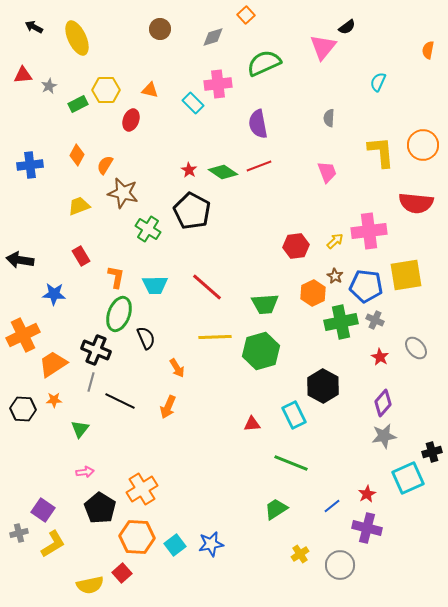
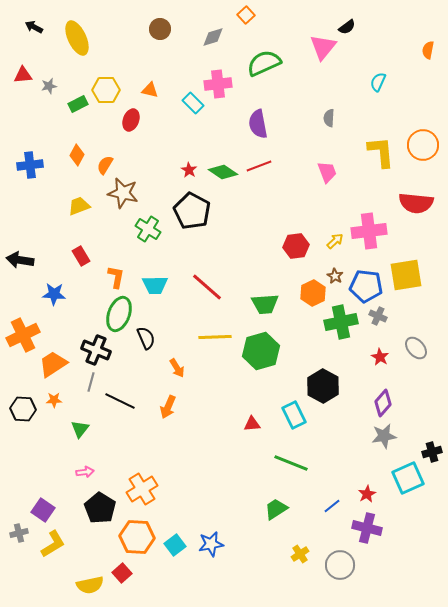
gray star at (49, 86): rotated 14 degrees clockwise
gray cross at (375, 320): moved 3 px right, 4 px up
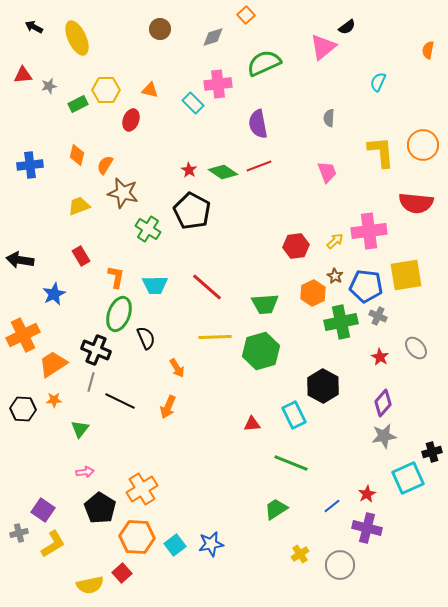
pink triangle at (323, 47): rotated 12 degrees clockwise
orange diamond at (77, 155): rotated 15 degrees counterclockwise
blue star at (54, 294): rotated 30 degrees counterclockwise
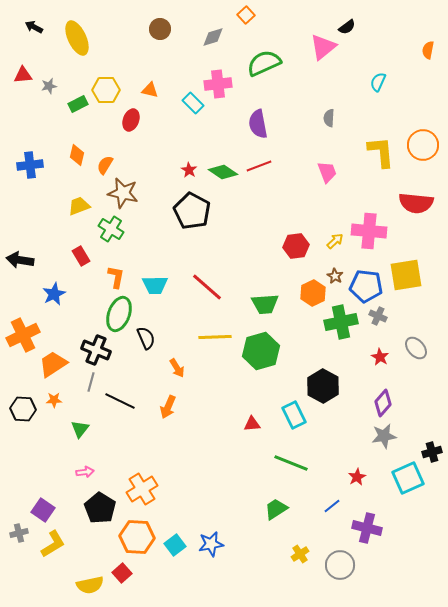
green cross at (148, 229): moved 37 px left
pink cross at (369, 231): rotated 12 degrees clockwise
red star at (367, 494): moved 10 px left, 17 px up
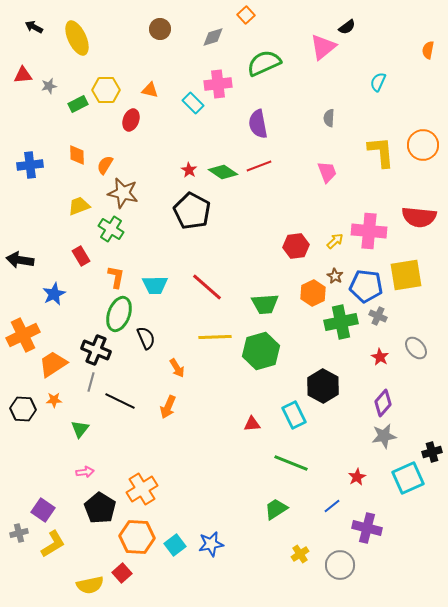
orange diamond at (77, 155): rotated 15 degrees counterclockwise
red semicircle at (416, 203): moved 3 px right, 14 px down
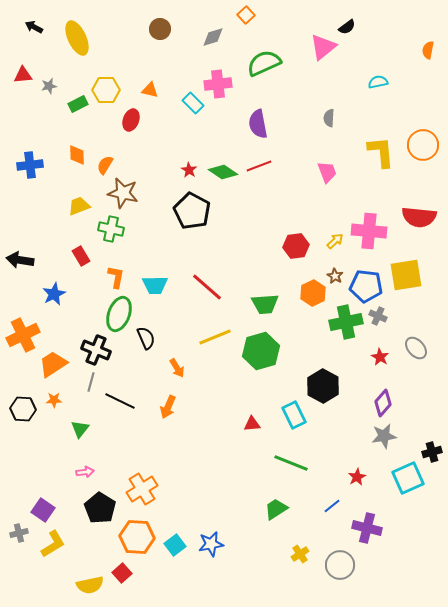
cyan semicircle at (378, 82): rotated 54 degrees clockwise
green cross at (111, 229): rotated 20 degrees counterclockwise
green cross at (341, 322): moved 5 px right
yellow line at (215, 337): rotated 20 degrees counterclockwise
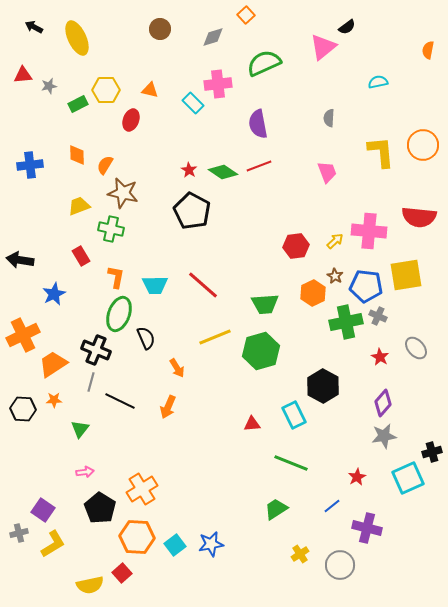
red line at (207, 287): moved 4 px left, 2 px up
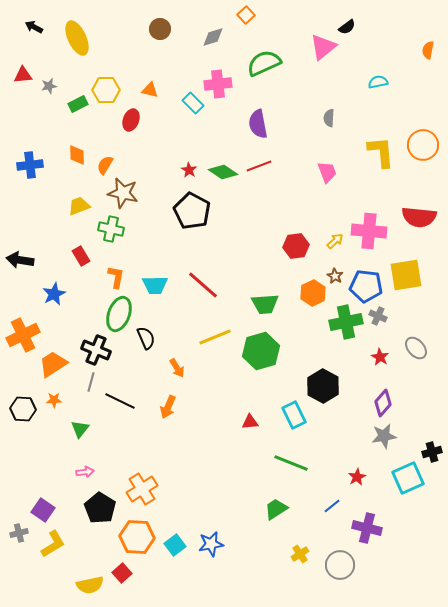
red triangle at (252, 424): moved 2 px left, 2 px up
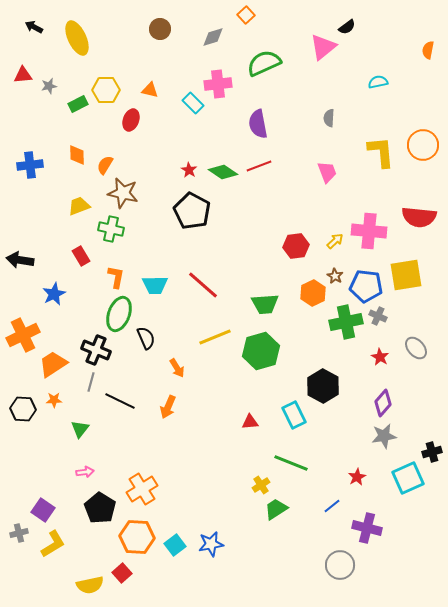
yellow cross at (300, 554): moved 39 px left, 69 px up
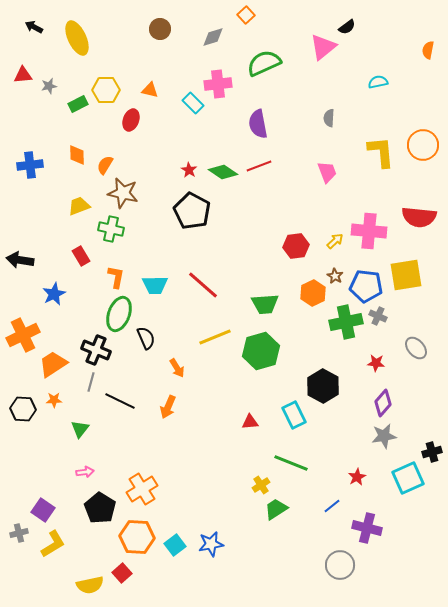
red star at (380, 357): moved 4 px left, 6 px down; rotated 24 degrees counterclockwise
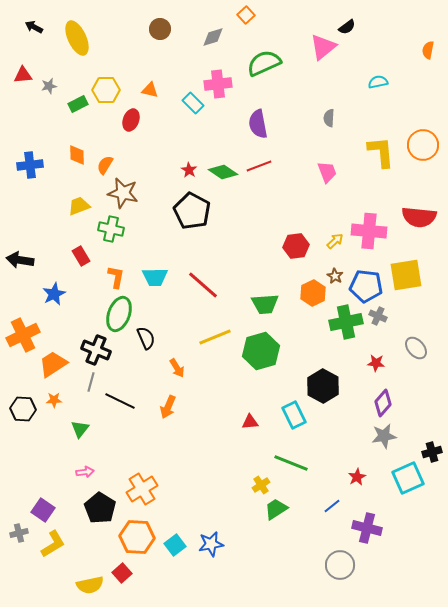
cyan trapezoid at (155, 285): moved 8 px up
